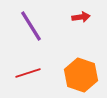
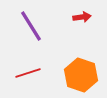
red arrow: moved 1 px right
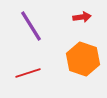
orange hexagon: moved 2 px right, 16 px up
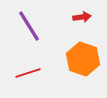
purple line: moved 2 px left
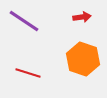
purple line: moved 5 px left, 5 px up; rotated 24 degrees counterclockwise
red line: rotated 35 degrees clockwise
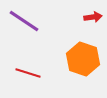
red arrow: moved 11 px right
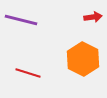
purple line: moved 3 px left, 1 px up; rotated 20 degrees counterclockwise
orange hexagon: rotated 8 degrees clockwise
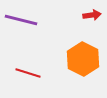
red arrow: moved 1 px left, 2 px up
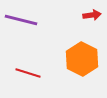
orange hexagon: moved 1 px left
